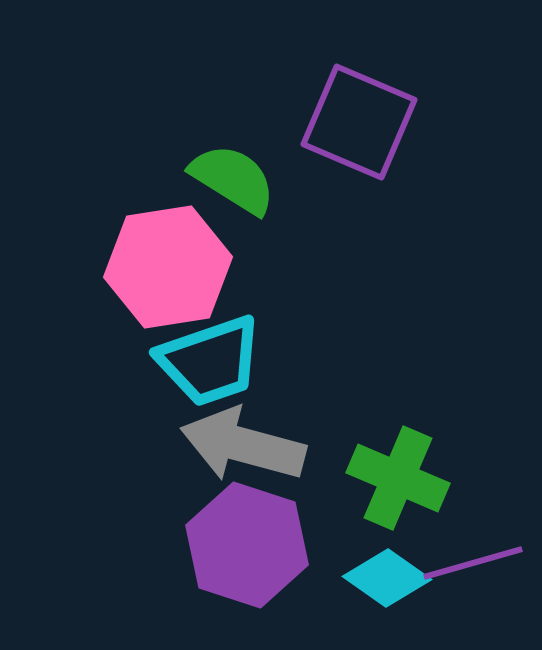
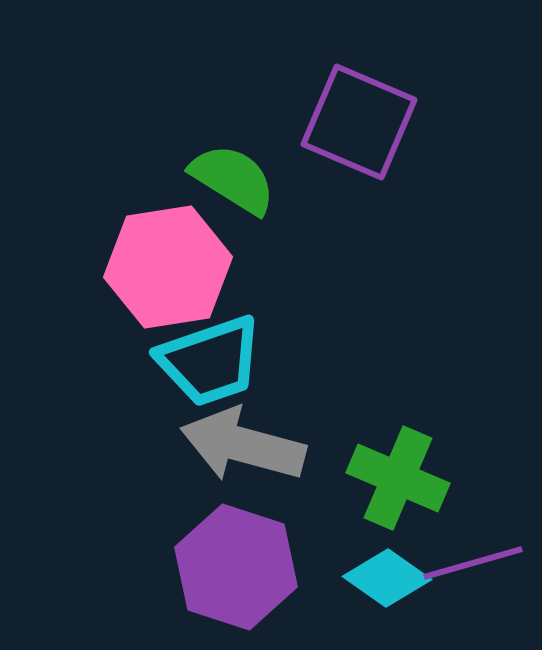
purple hexagon: moved 11 px left, 22 px down
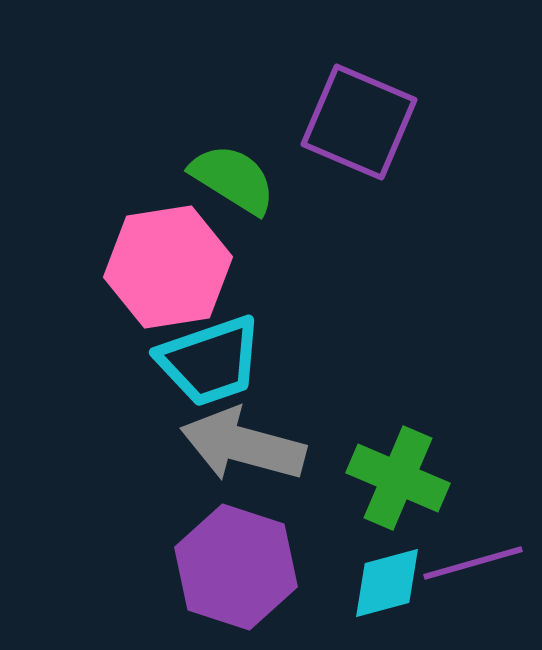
cyan diamond: moved 5 px down; rotated 50 degrees counterclockwise
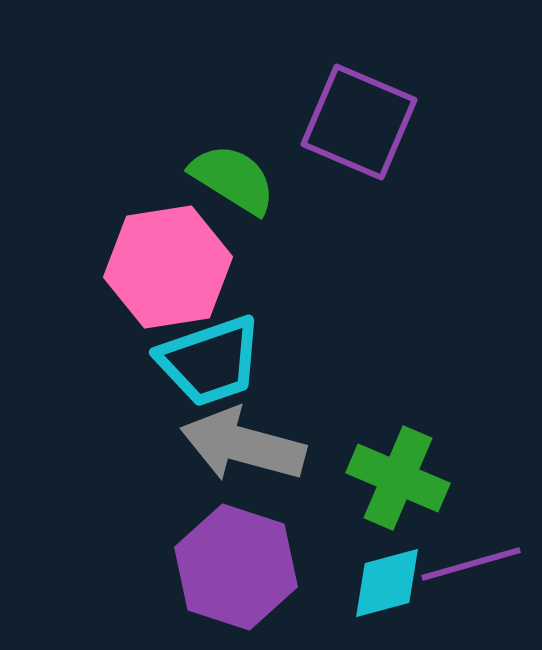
purple line: moved 2 px left, 1 px down
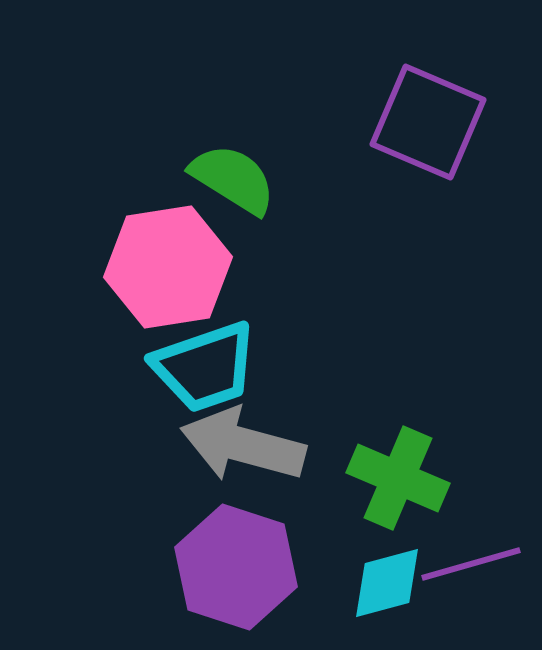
purple square: moved 69 px right
cyan trapezoid: moved 5 px left, 6 px down
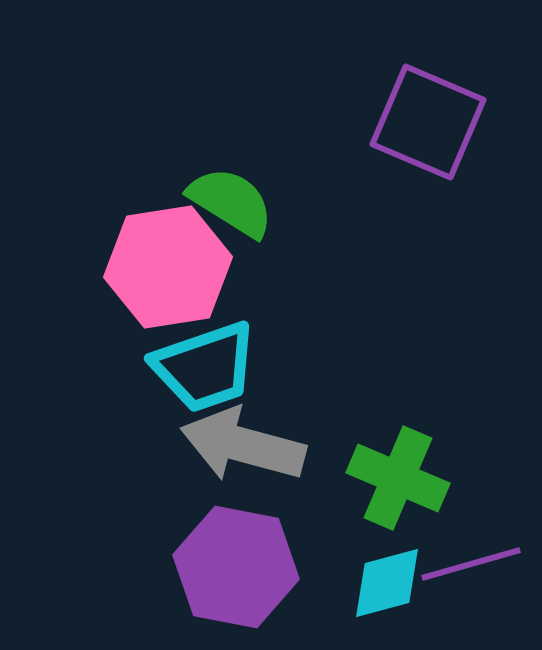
green semicircle: moved 2 px left, 23 px down
purple hexagon: rotated 7 degrees counterclockwise
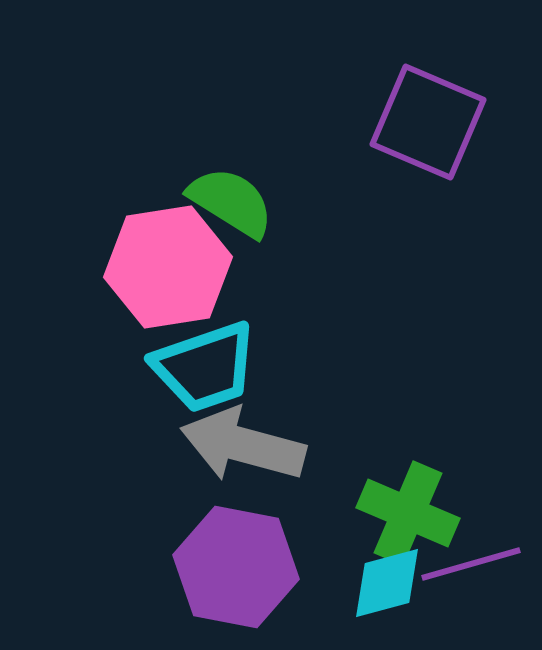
green cross: moved 10 px right, 35 px down
